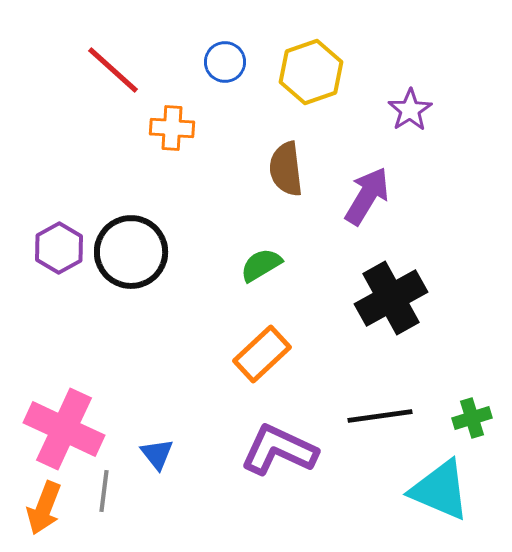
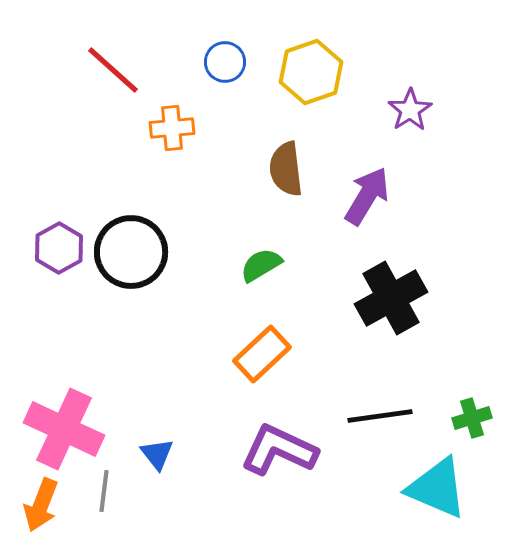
orange cross: rotated 9 degrees counterclockwise
cyan triangle: moved 3 px left, 2 px up
orange arrow: moved 3 px left, 3 px up
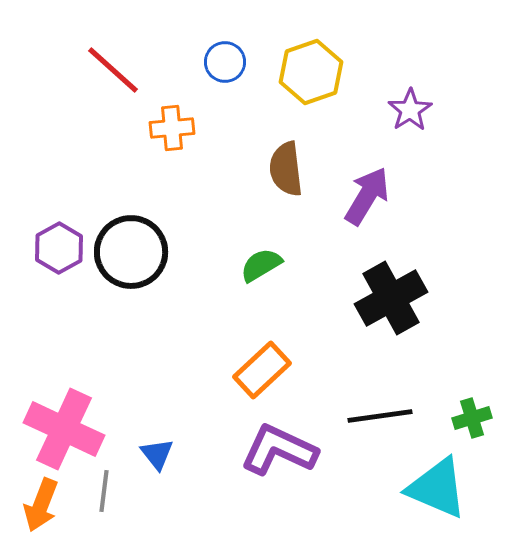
orange rectangle: moved 16 px down
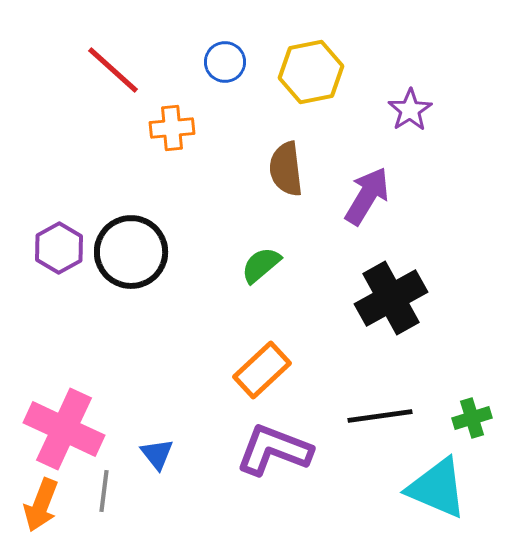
yellow hexagon: rotated 8 degrees clockwise
green semicircle: rotated 9 degrees counterclockwise
purple L-shape: moved 5 px left; rotated 4 degrees counterclockwise
